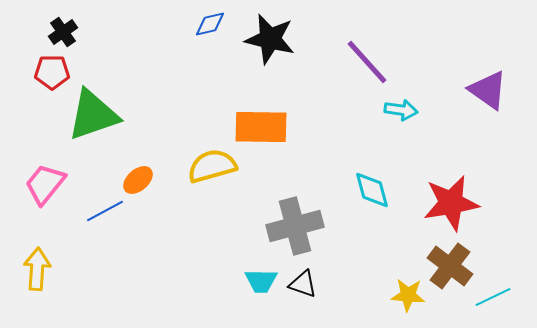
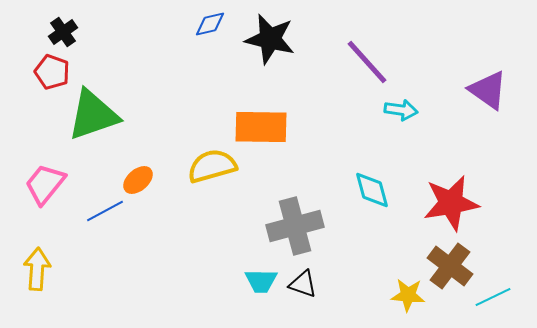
red pentagon: rotated 20 degrees clockwise
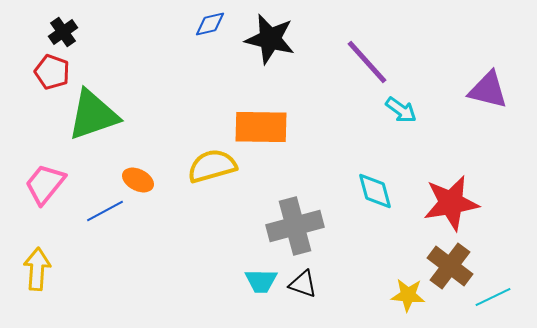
purple triangle: rotated 21 degrees counterclockwise
cyan arrow: rotated 28 degrees clockwise
orange ellipse: rotated 68 degrees clockwise
cyan diamond: moved 3 px right, 1 px down
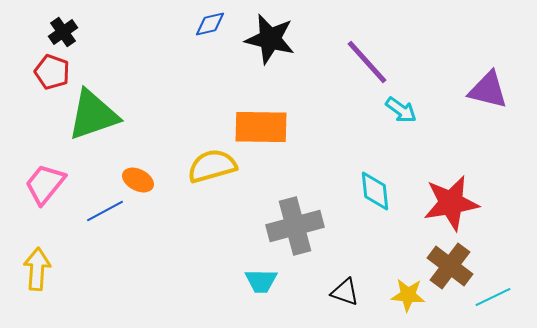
cyan diamond: rotated 9 degrees clockwise
black triangle: moved 42 px right, 8 px down
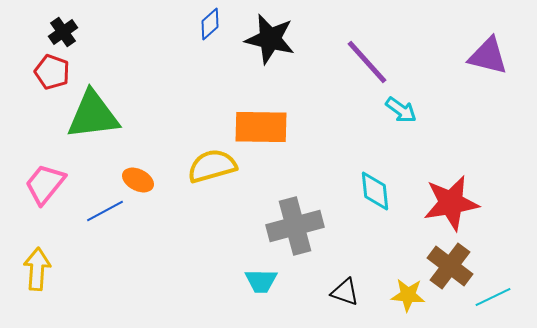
blue diamond: rotated 28 degrees counterclockwise
purple triangle: moved 34 px up
green triangle: rotated 12 degrees clockwise
